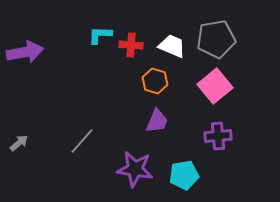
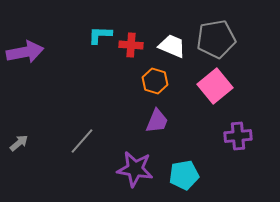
purple cross: moved 20 px right
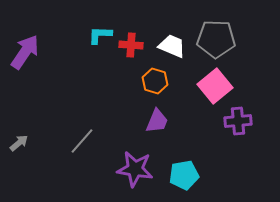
gray pentagon: rotated 12 degrees clockwise
purple arrow: rotated 45 degrees counterclockwise
purple cross: moved 15 px up
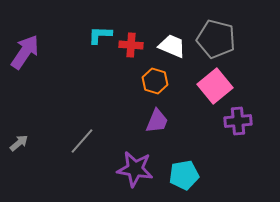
gray pentagon: rotated 12 degrees clockwise
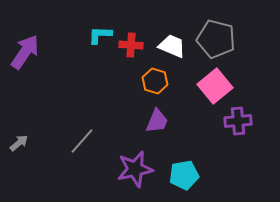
purple star: rotated 21 degrees counterclockwise
